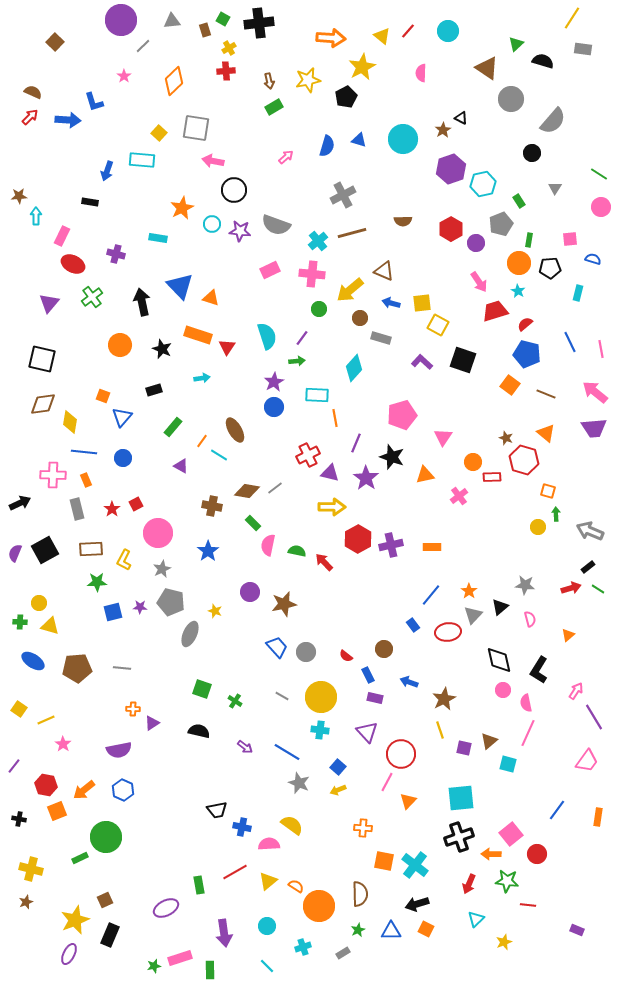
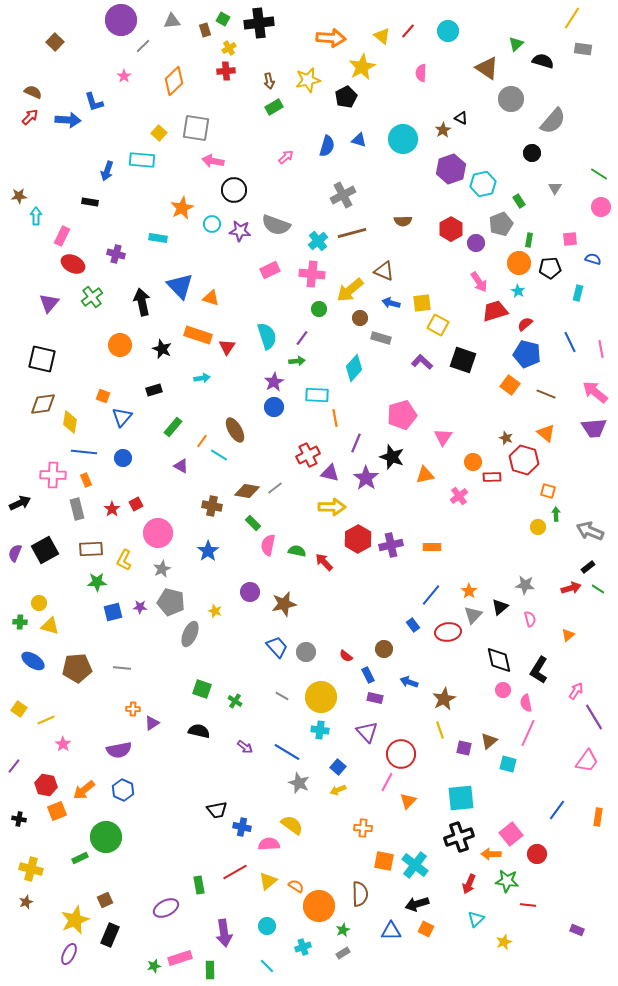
green star at (358, 930): moved 15 px left
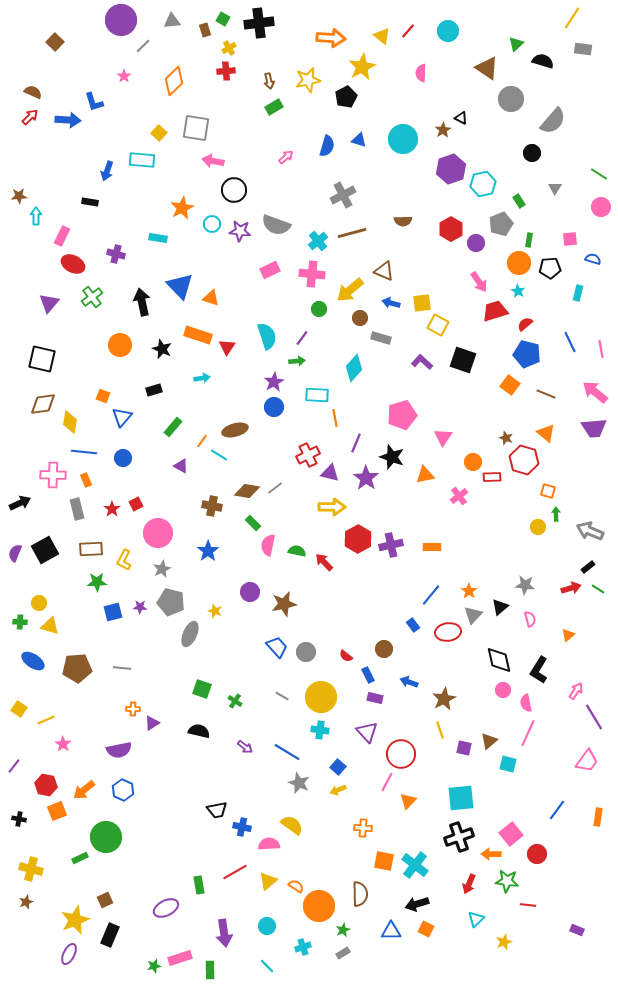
brown ellipse at (235, 430): rotated 75 degrees counterclockwise
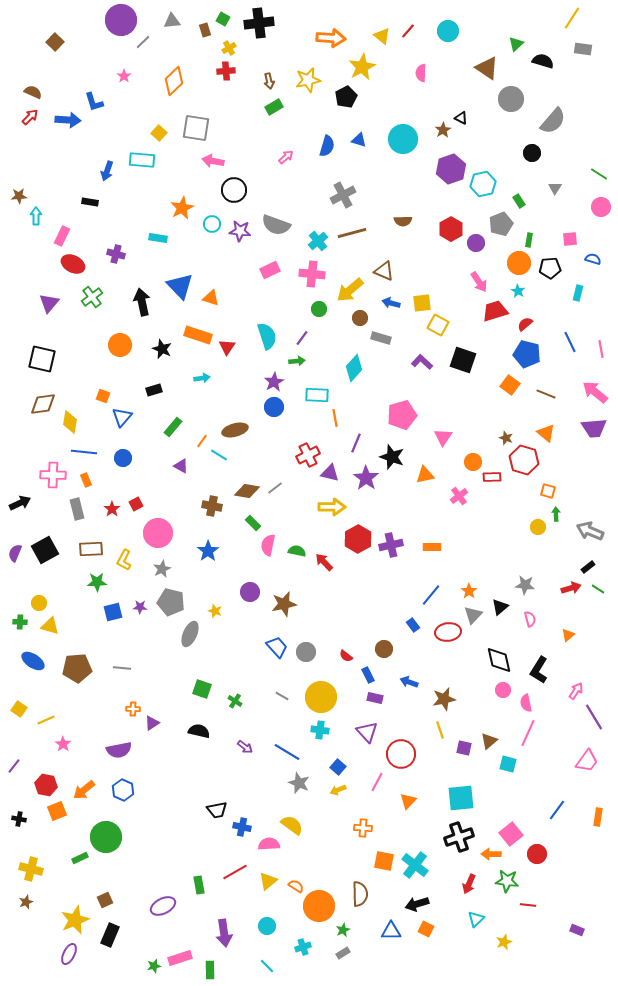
gray line at (143, 46): moved 4 px up
brown star at (444, 699): rotated 15 degrees clockwise
pink line at (387, 782): moved 10 px left
purple ellipse at (166, 908): moved 3 px left, 2 px up
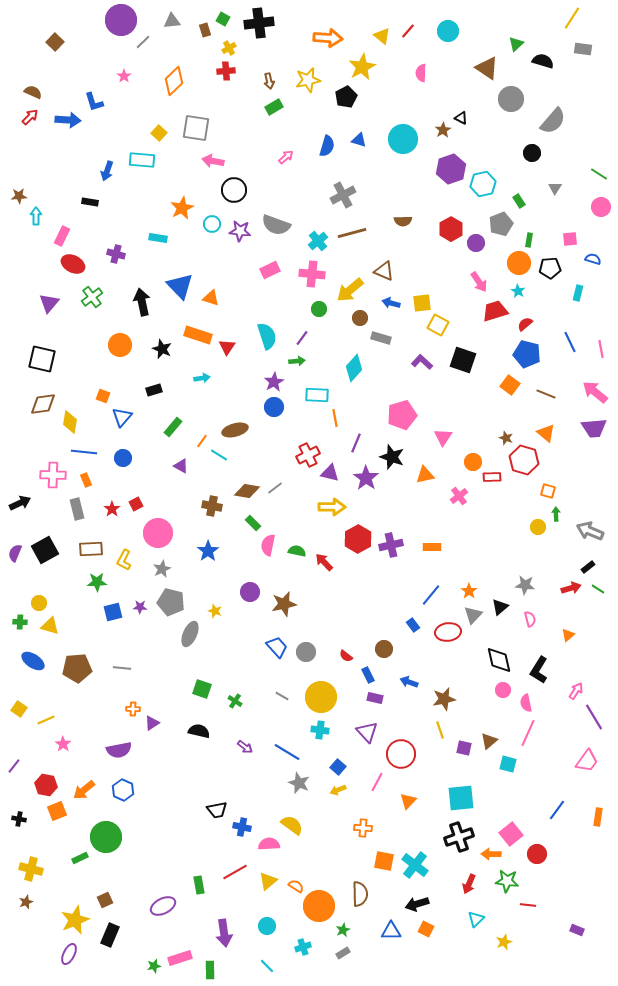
orange arrow at (331, 38): moved 3 px left
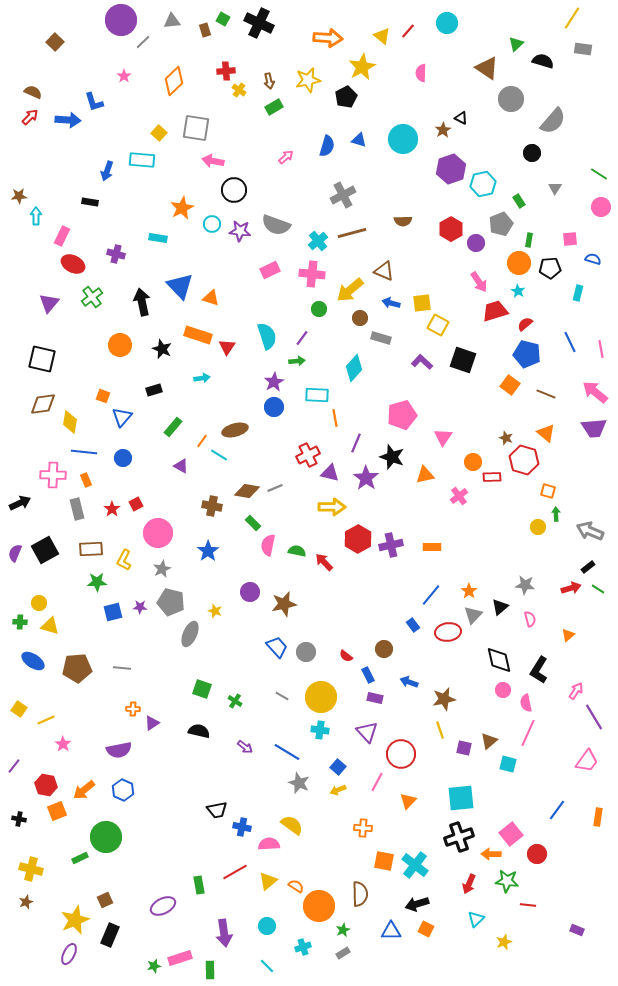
black cross at (259, 23): rotated 32 degrees clockwise
cyan circle at (448, 31): moved 1 px left, 8 px up
yellow cross at (229, 48): moved 10 px right, 42 px down; rotated 24 degrees counterclockwise
gray line at (275, 488): rotated 14 degrees clockwise
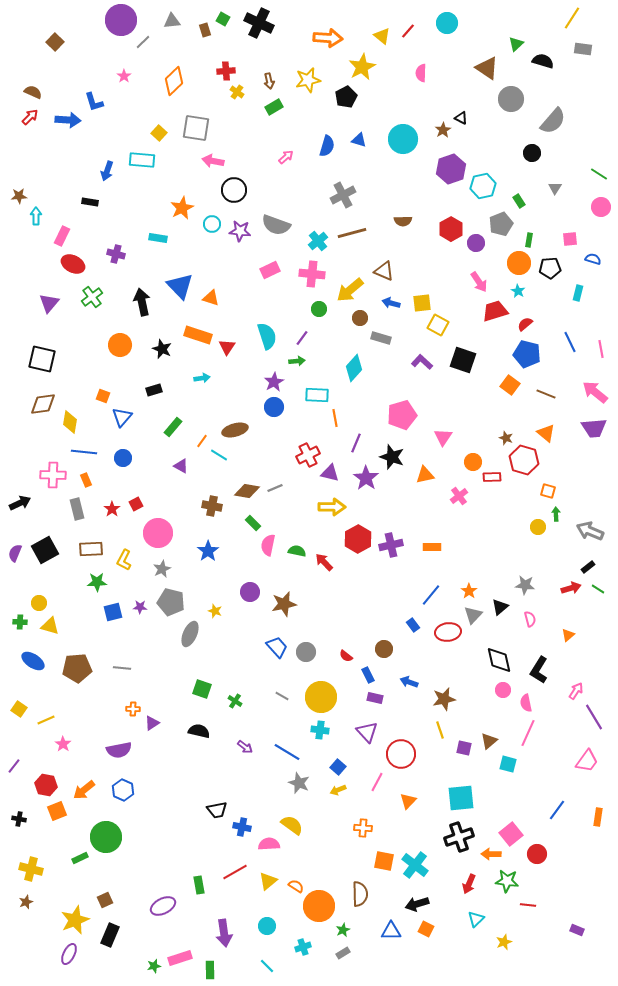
yellow cross at (239, 90): moved 2 px left, 2 px down
cyan hexagon at (483, 184): moved 2 px down
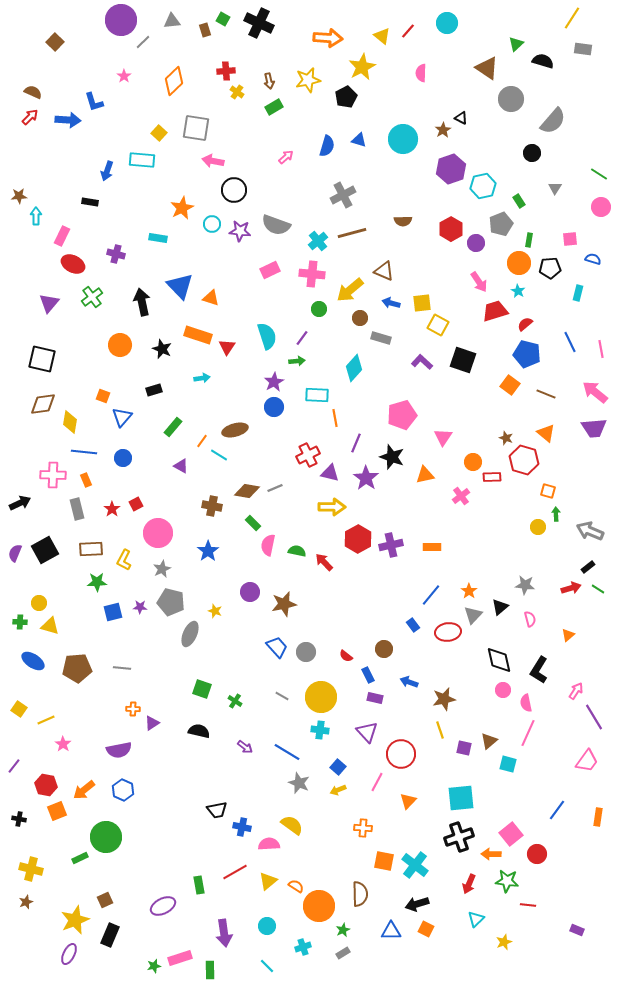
pink cross at (459, 496): moved 2 px right
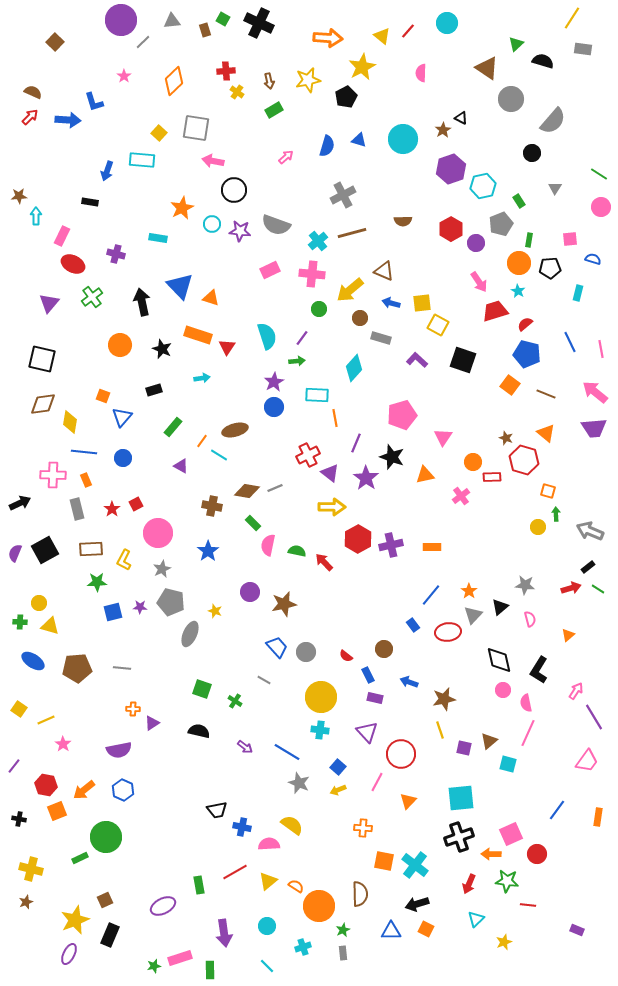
green rectangle at (274, 107): moved 3 px down
purple L-shape at (422, 362): moved 5 px left, 2 px up
purple triangle at (330, 473): rotated 24 degrees clockwise
gray line at (282, 696): moved 18 px left, 16 px up
pink square at (511, 834): rotated 15 degrees clockwise
gray rectangle at (343, 953): rotated 64 degrees counterclockwise
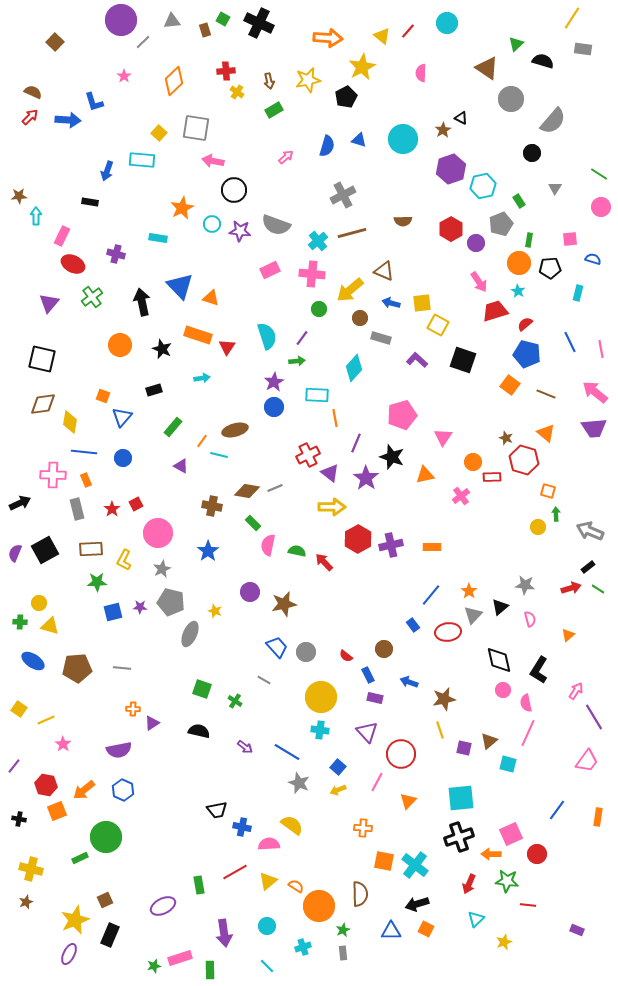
cyan line at (219, 455): rotated 18 degrees counterclockwise
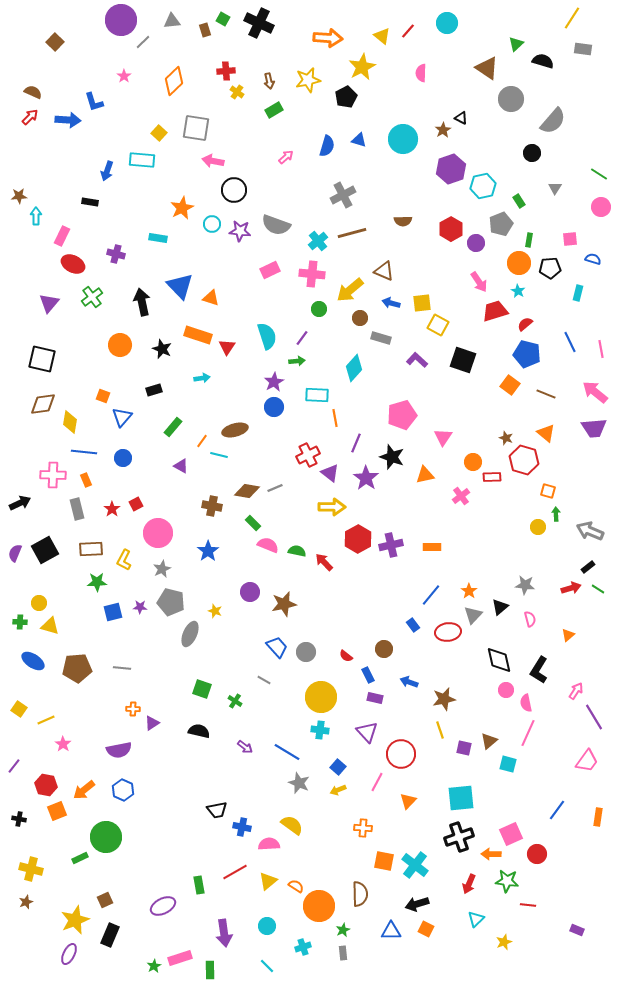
pink semicircle at (268, 545): rotated 100 degrees clockwise
pink circle at (503, 690): moved 3 px right
green star at (154, 966): rotated 16 degrees counterclockwise
